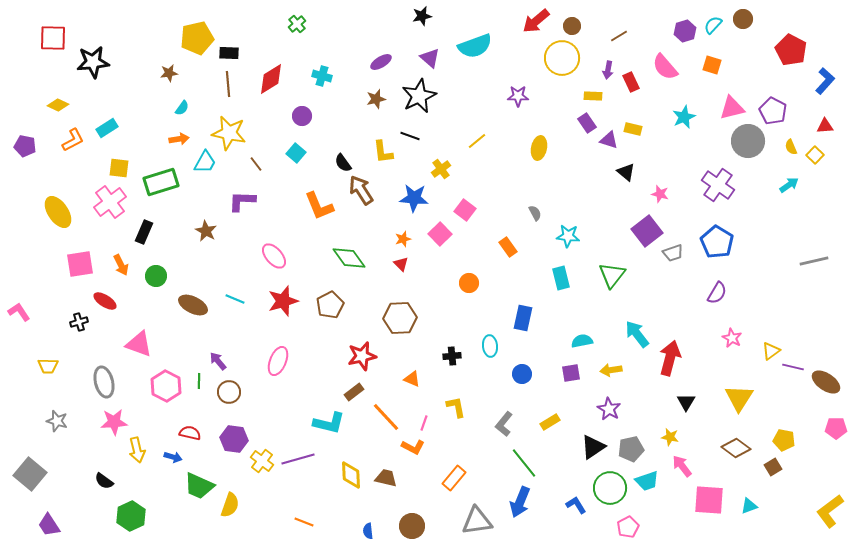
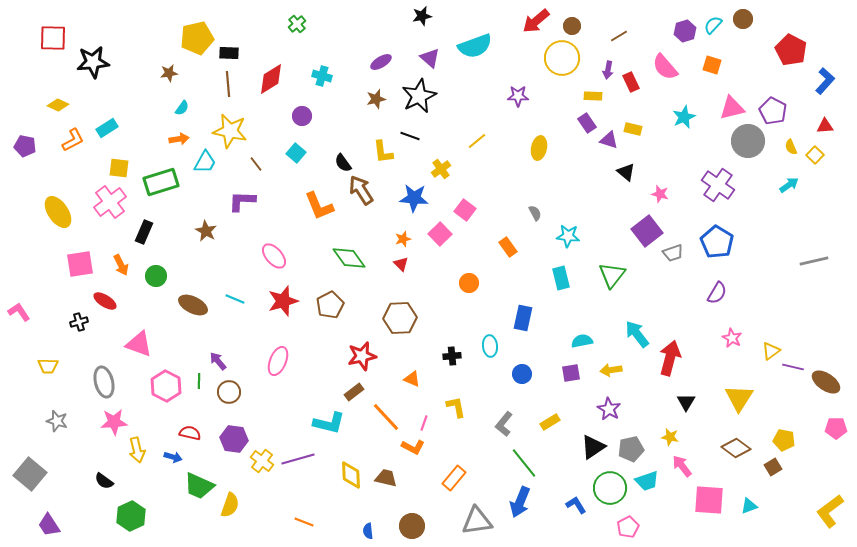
yellow star at (229, 133): moved 1 px right, 2 px up
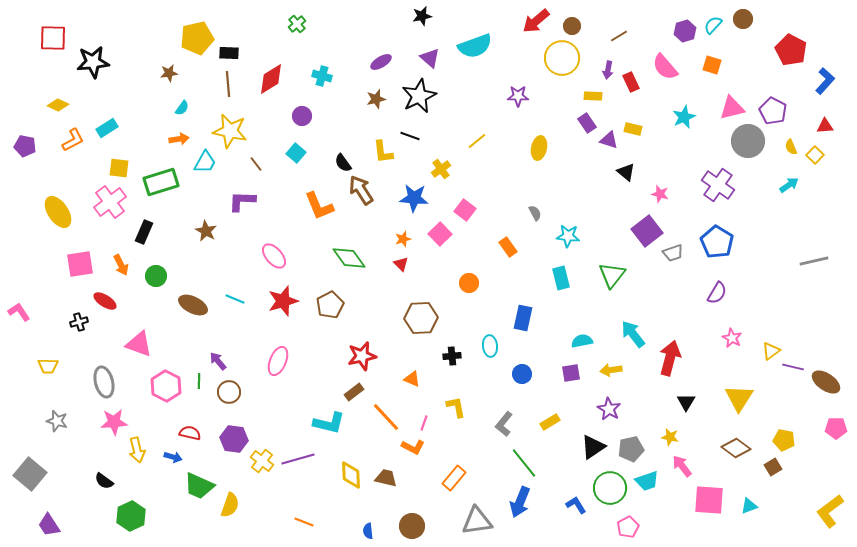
brown hexagon at (400, 318): moved 21 px right
cyan arrow at (637, 334): moved 4 px left
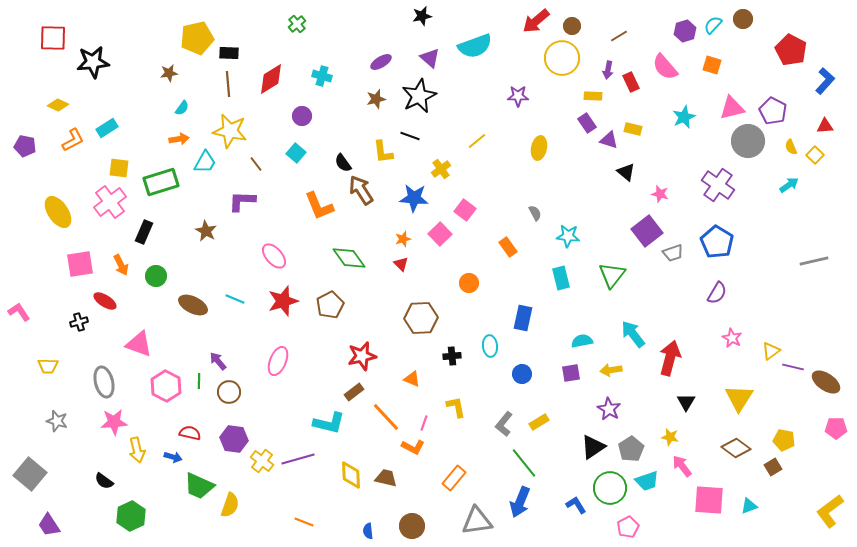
yellow rectangle at (550, 422): moved 11 px left
gray pentagon at (631, 449): rotated 20 degrees counterclockwise
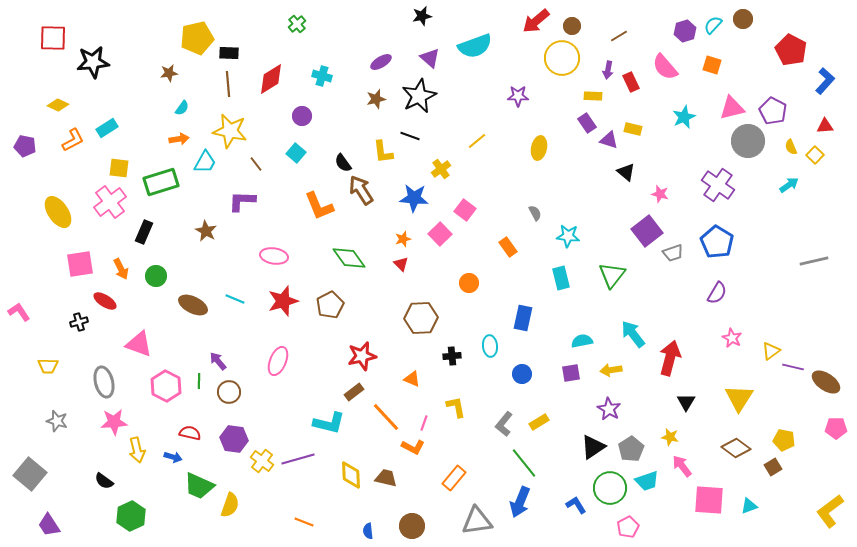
pink ellipse at (274, 256): rotated 40 degrees counterclockwise
orange arrow at (121, 265): moved 4 px down
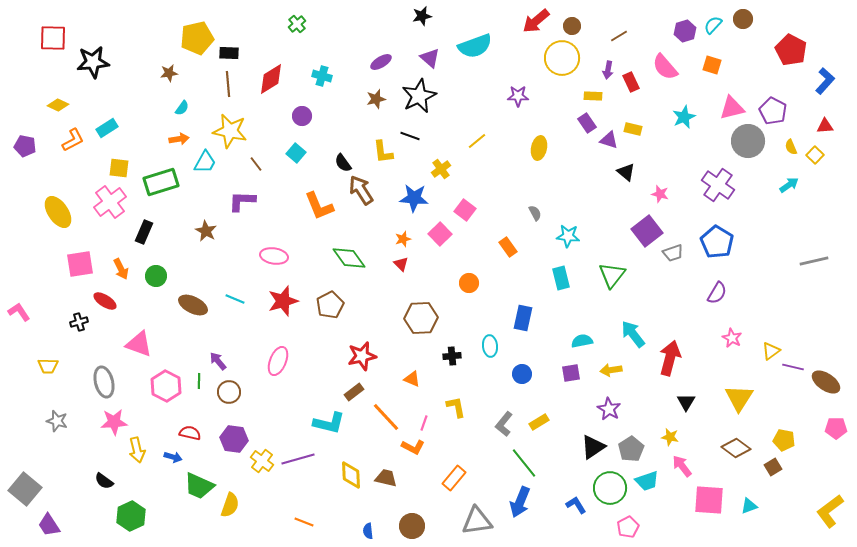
gray square at (30, 474): moved 5 px left, 15 px down
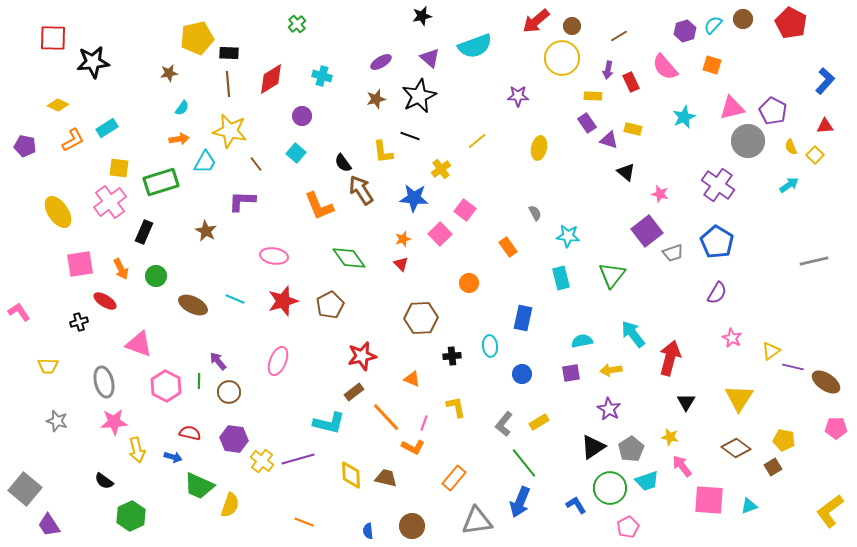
red pentagon at (791, 50): moved 27 px up
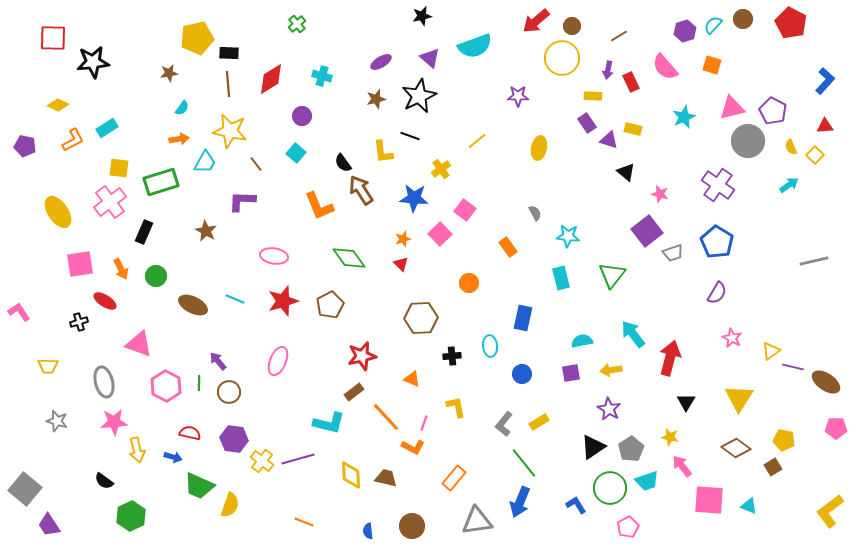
green line at (199, 381): moved 2 px down
cyan triangle at (749, 506): rotated 42 degrees clockwise
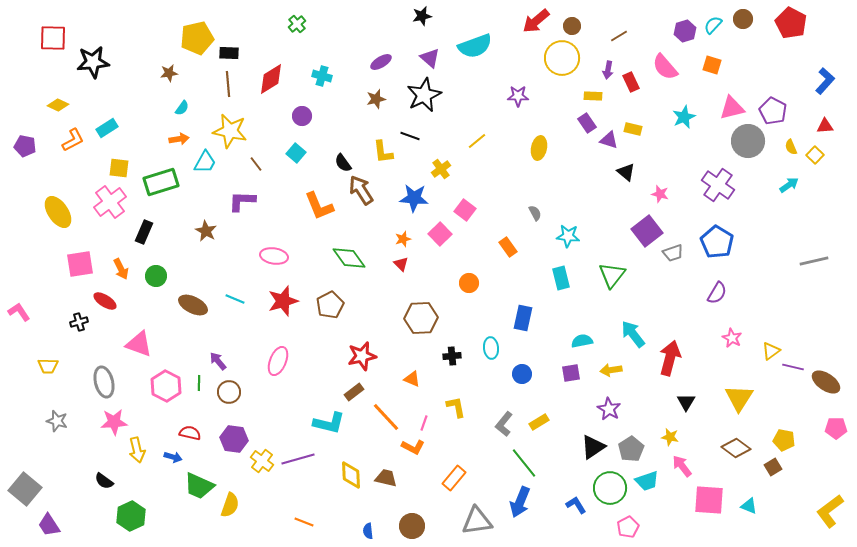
black star at (419, 96): moved 5 px right, 1 px up
cyan ellipse at (490, 346): moved 1 px right, 2 px down
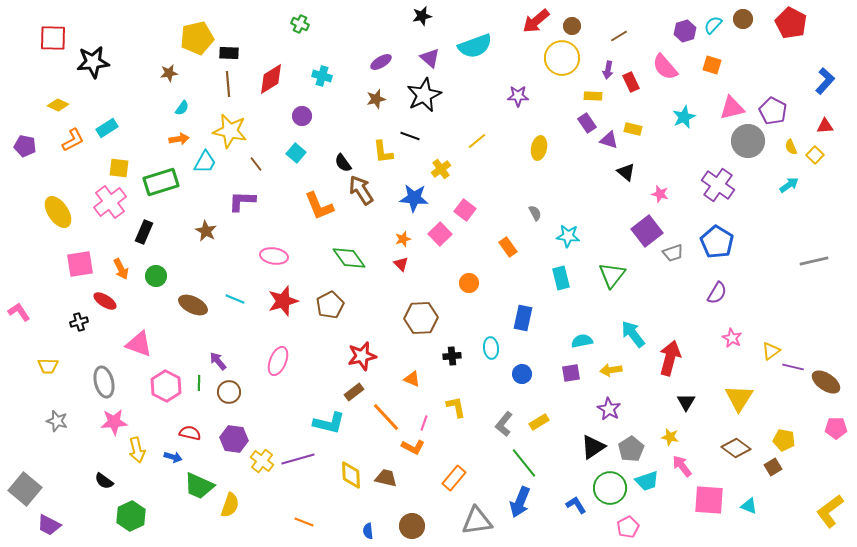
green cross at (297, 24): moved 3 px right; rotated 24 degrees counterclockwise
purple trapezoid at (49, 525): rotated 30 degrees counterclockwise
